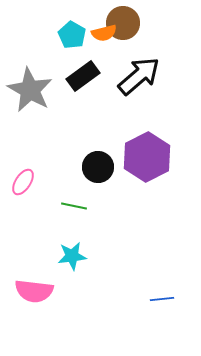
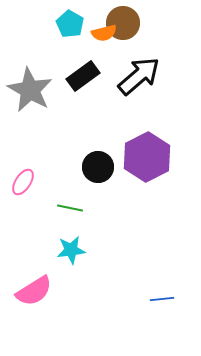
cyan pentagon: moved 2 px left, 11 px up
green line: moved 4 px left, 2 px down
cyan star: moved 1 px left, 6 px up
pink semicircle: rotated 39 degrees counterclockwise
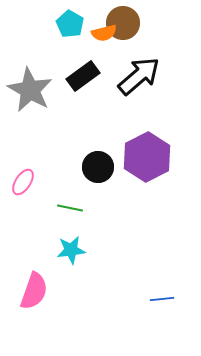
pink semicircle: rotated 39 degrees counterclockwise
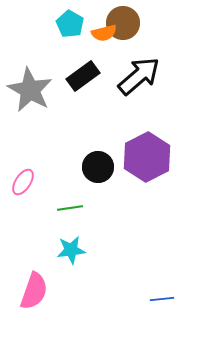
green line: rotated 20 degrees counterclockwise
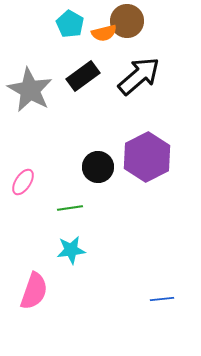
brown circle: moved 4 px right, 2 px up
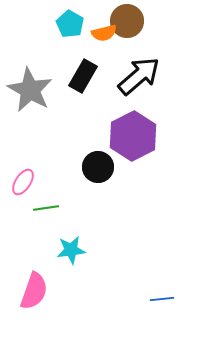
black rectangle: rotated 24 degrees counterclockwise
purple hexagon: moved 14 px left, 21 px up
green line: moved 24 px left
